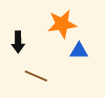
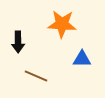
orange star: rotated 12 degrees clockwise
blue triangle: moved 3 px right, 8 px down
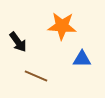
orange star: moved 2 px down
black arrow: rotated 35 degrees counterclockwise
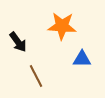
brown line: rotated 40 degrees clockwise
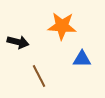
black arrow: rotated 40 degrees counterclockwise
brown line: moved 3 px right
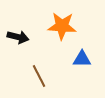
black arrow: moved 5 px up
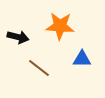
orange star: moved 2 px left
brown line: moved 8 px up; rotated 25 degrees counterclockwise
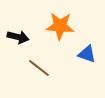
blue triangle: moved 5 px right, 5 px up; rotated 18 degrees clockwise
